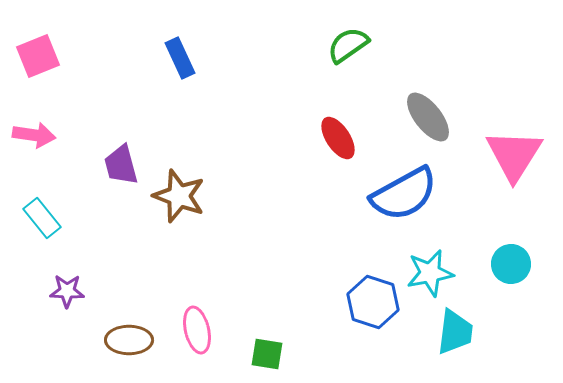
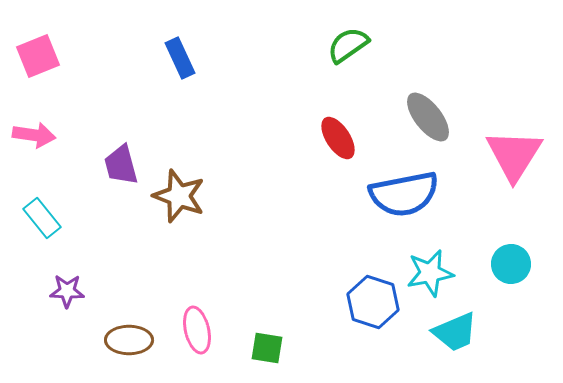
blue semicircle: rotated 18 degrees clockwise
cyan trapezoid: rotated 60 degrees clockwise
green square: moved 6 px up
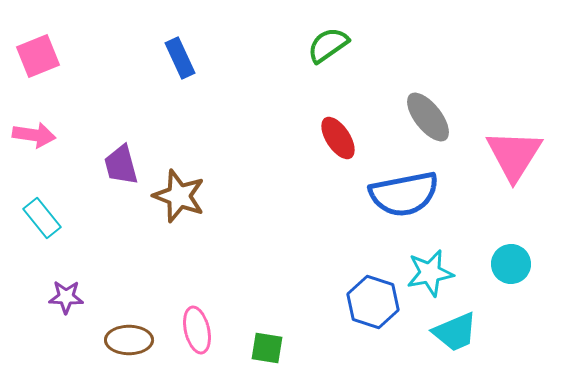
green semicircle: moved 20 px left
purple star: moved 1 px left, 6 px down
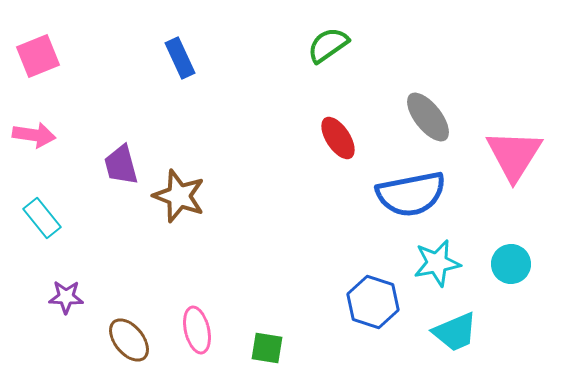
blue semicircle: moved 7 px right
cyan star: moved 7 px right, 10 px up
brown ellipse: rotated 51 degrees clockwise
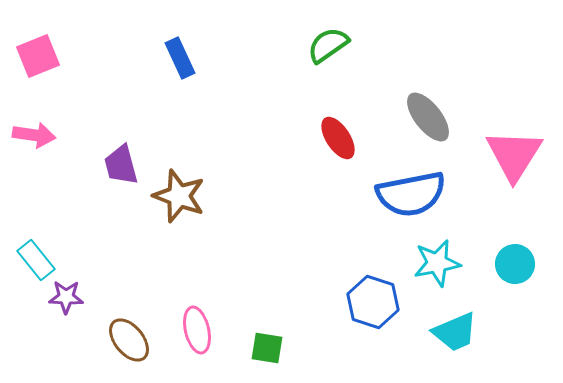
cyan rectangle: moved 6 px left, 42 px down
cyan circle: moved 4 px right
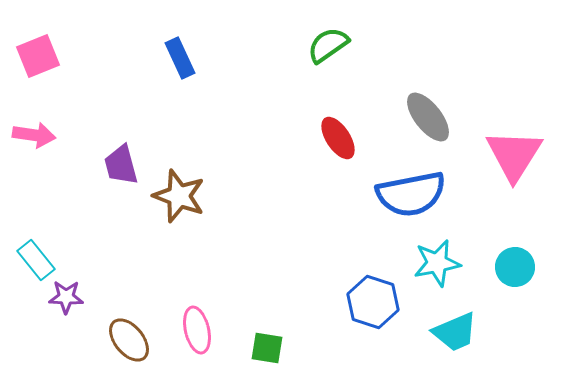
cyan circle: moved 3 px down
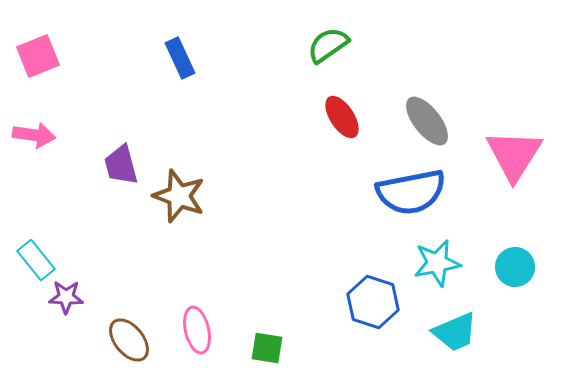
gray ellipse: moved 1 px left, 4 px down
red ellipse: moved 4 px right, 21 px up
blue semicircle: moved 2 px up
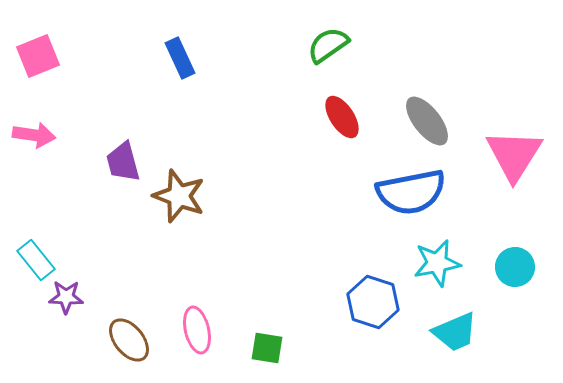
purple trapezoid: moved 2 px right, 3 px up
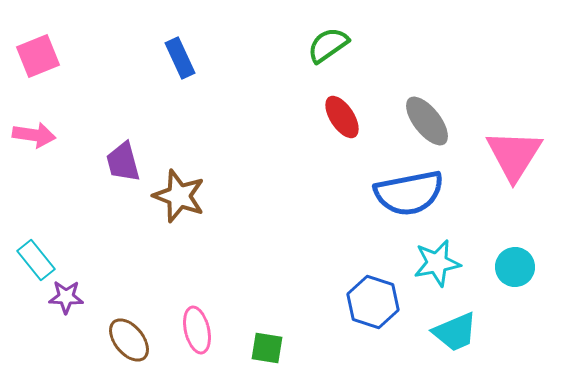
blue semicircle: moved 2 px left, 1 px down
